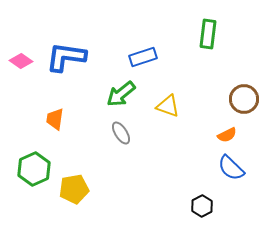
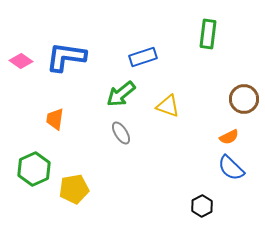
orange semicircle: moved 2 px right, 2 px down
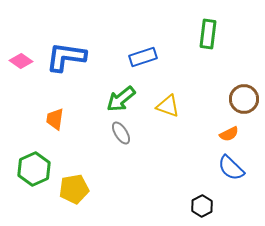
green arrow: moved 5 px down
orange semicircle: moved 3 px up
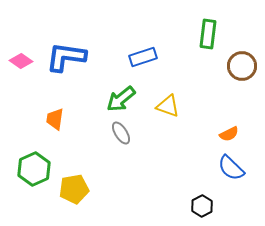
brown circle: moved 2 px left, 33 px up
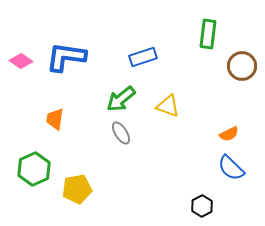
yellow pentagon: moved 3 px right
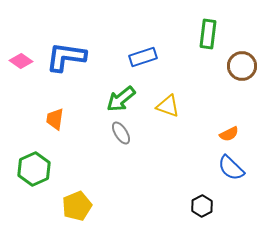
yellow pentagon: moved 17 px down; rotated 12 degrees counterclockwise
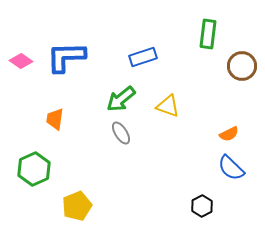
blue L-shape: rotated 9 degrees counterclockwise
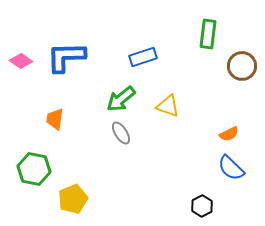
green hexagon: rotated 24 degrees counterclockwise
yellow pentagon: moved 4 px left, 7 px up
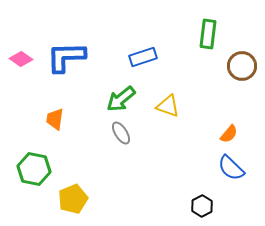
pink diamond: moved 2 px up
orange semicircle: rotated 24 degrees counterclockwise
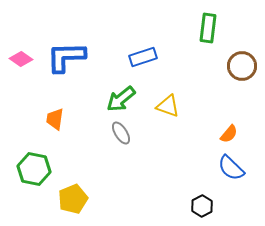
green rectangle: moved 6 px up
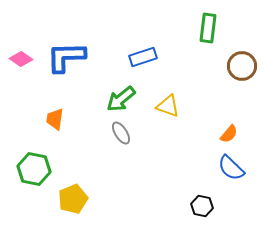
black hexagon: rotated 20 degrees counterclockwise
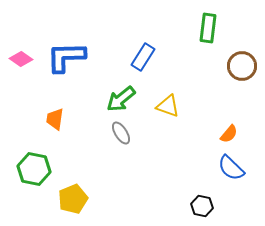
blue rectangle: rotated 40 degrees counterclockwise
